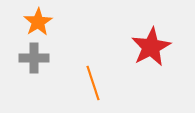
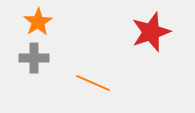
red star: moved 15 px up; rotated 9 degrees clockwise
orange line: rotated 48 degrees counterclockwise
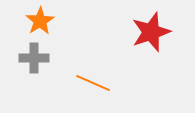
orange star: moved 2 px right, 1 px up
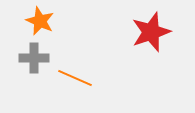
orange star: rotated 16 degrees counterclockwise
orange line: moved 18 px left, 5 px up
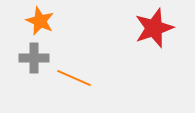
red star: moved 3 px right, 4 px up
orange line: moved 1 px left
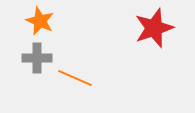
gray cross: moved 3 px right
orange line: moved 1 px right
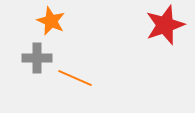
orange star: moved 11 px right
red star: moved 11 px right, 3 px up
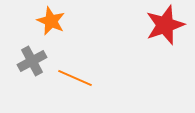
gray cross: moved 5 px left, 3 px down; rotated 28 degrees counterclockwise
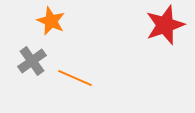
gray cross: rotated 8 degrees counterclockwise
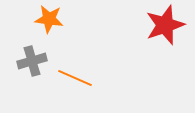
orange star: moved 2 px left, 2 px up; rotated 16 degrees counterclockwise
gray cross: rotated 20 degrees clockwise
